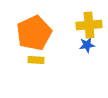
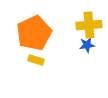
yellow rectangle: rotated 14 degrees clockwise
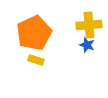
blue star: rotated 28 degrees clockwise
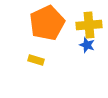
orange pentagon: moved 13 px right, 10 px up
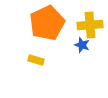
yellow cross: moved 1 px right
blue star: moved 5 px left
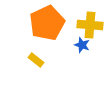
yellow cross: rotated 10 degrees clockwise
yellow rectangle: rotated 21 degrees clockwise
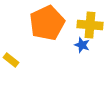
yellow rectangle: moved 25 px left
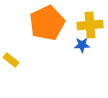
yellow cross: rotated 10 degrees counterclockwise
blue star: rotated 21 degrees counterclockwise
